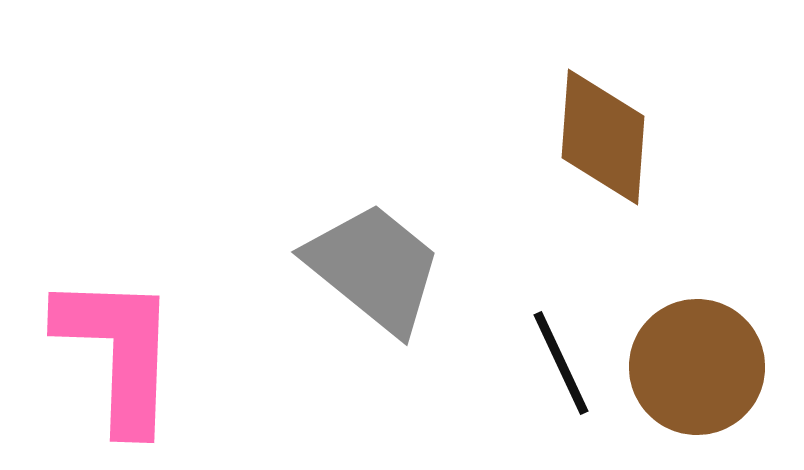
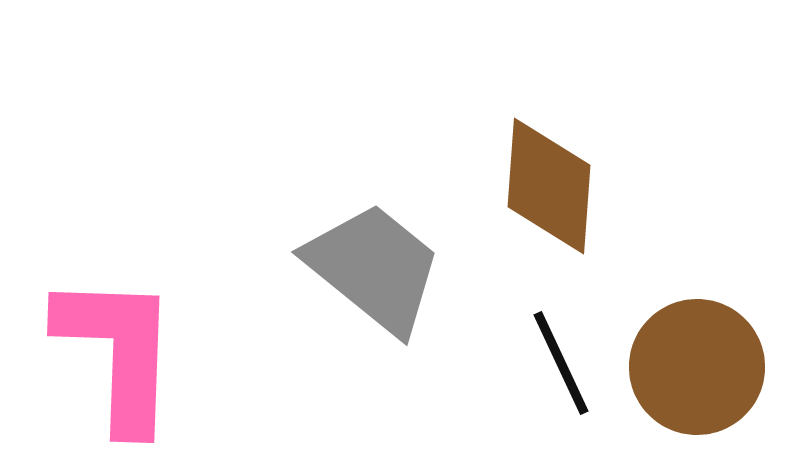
brown diamond: moved 54 px left, 49 px down
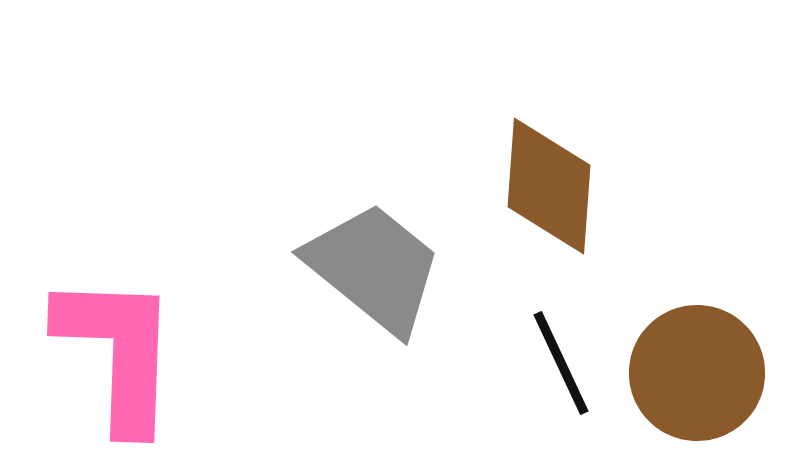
brown circle: moved 6 px down
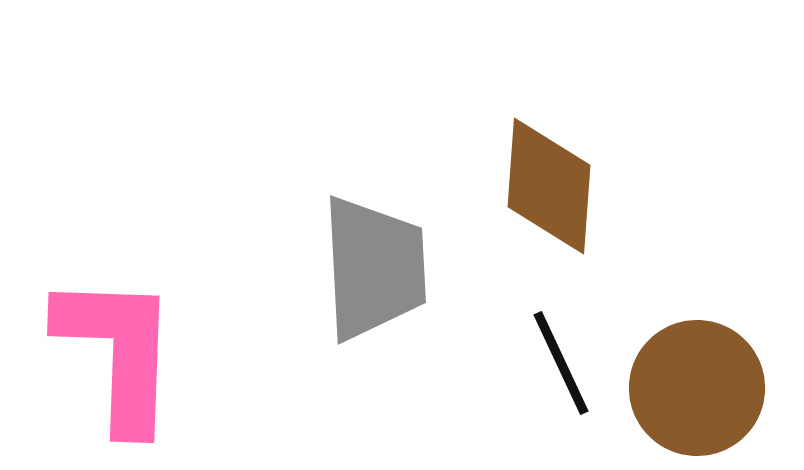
gray trapezoid: rotated 48 degrees clockwise
brown circle: moved 15 px down
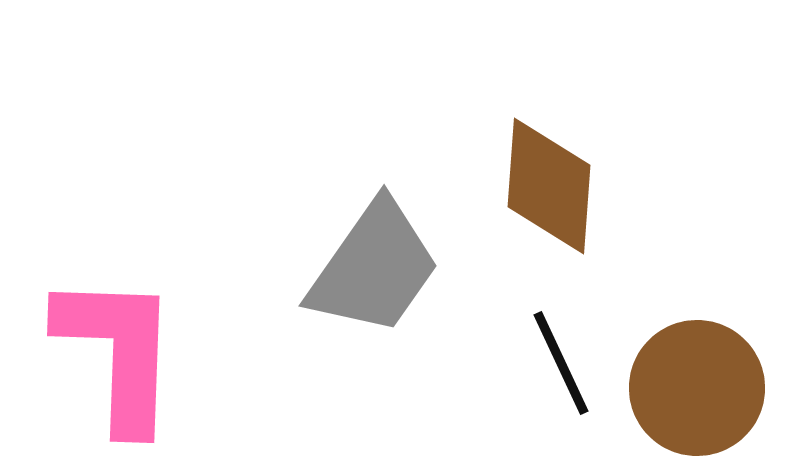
gray trapezoid: rotated 38 degrees clockwise
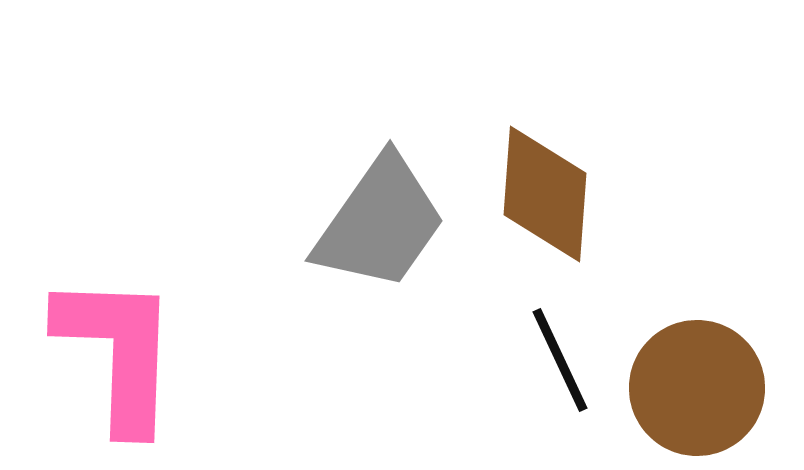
brown diamond: moved 4 px left, 8 px down
gray trapezoid: moved 6 px right, 45 px up
black line: moved 1 px left, 3 px up
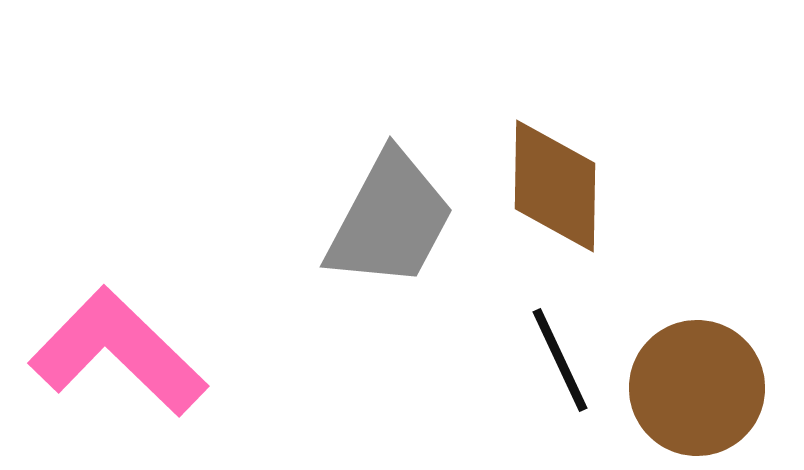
brown diamond: moved 10 px right, 8 px up; rotated 3 degrees counterclockwise
gray trapezoid: moved 10 px right, 3 px up; rotated 7 degrees counterclockwise
pink L-shape: rotated 48 degrees counterclockwise
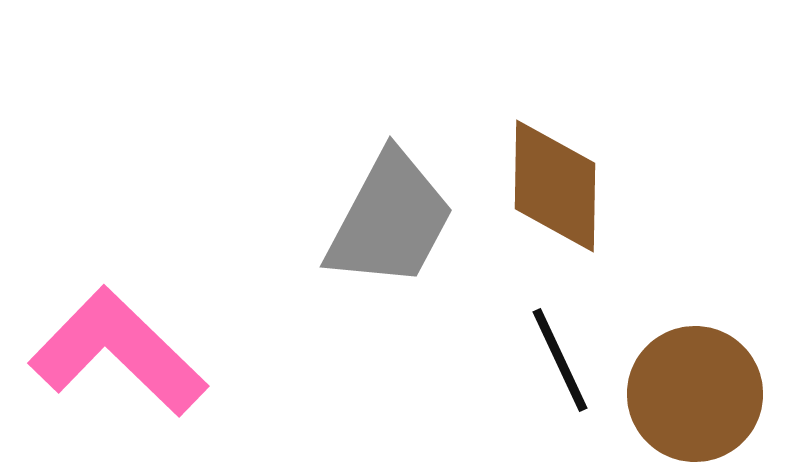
brown circle: moved 2 px left, 6 px down
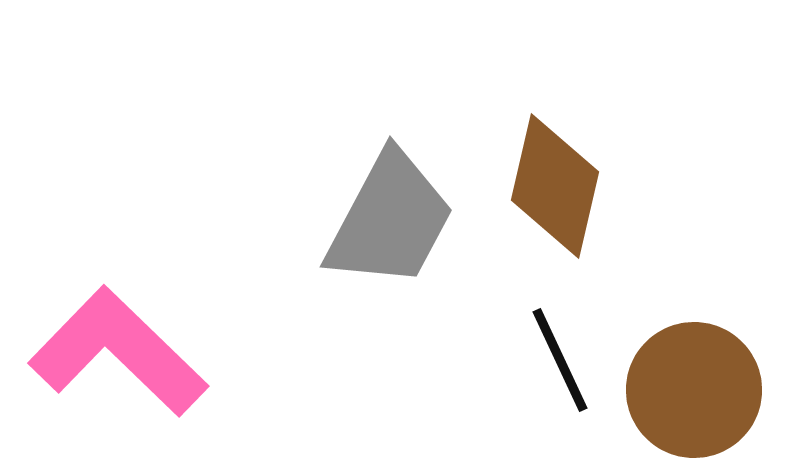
brown diamond: rotated 12 degrees clockwise
brown circle: moved 1 px left, 4 px up
